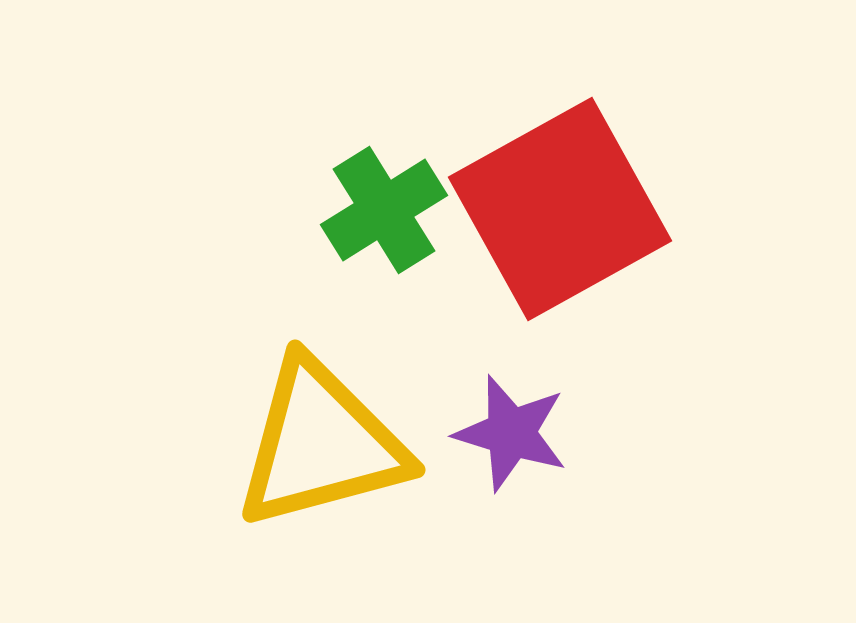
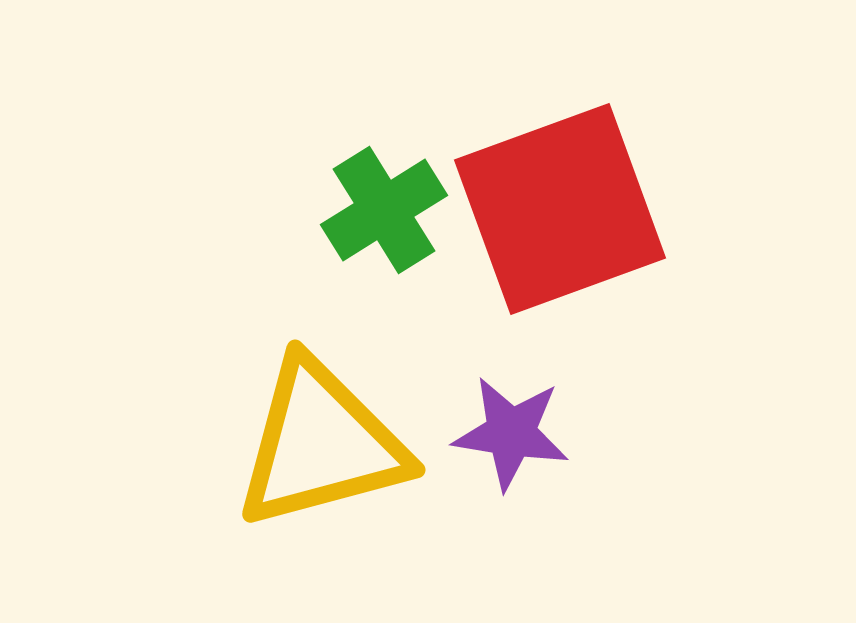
red square: rotated 9 degrees clockwise
purple star: rotated 8 degrees counterclockwise
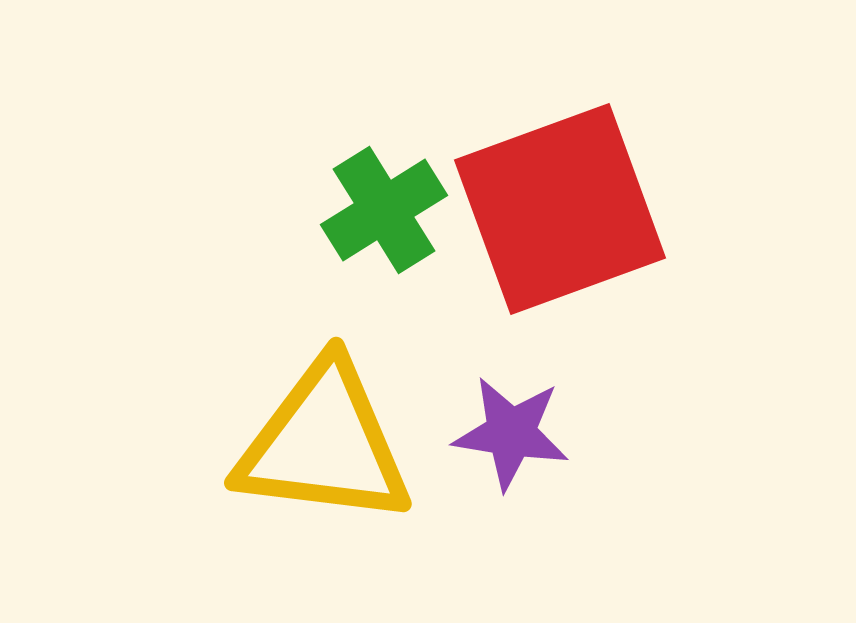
yellow triangle: moved 3 px right; rotated 22 degrees clockwise
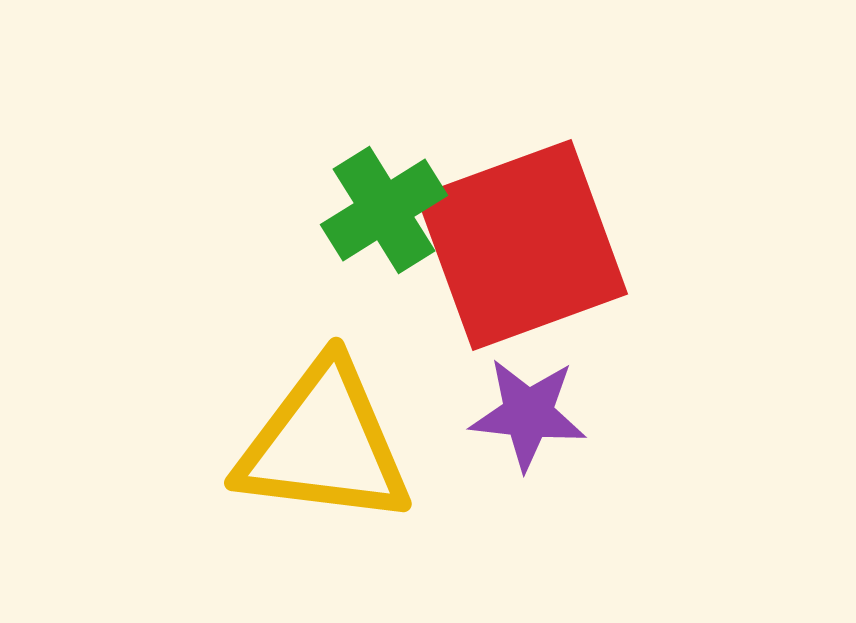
red square: moved 38 px left, 36 px down
purple star: moved 17 px right, 19 px up; rotated 3 degrees counterclockwise
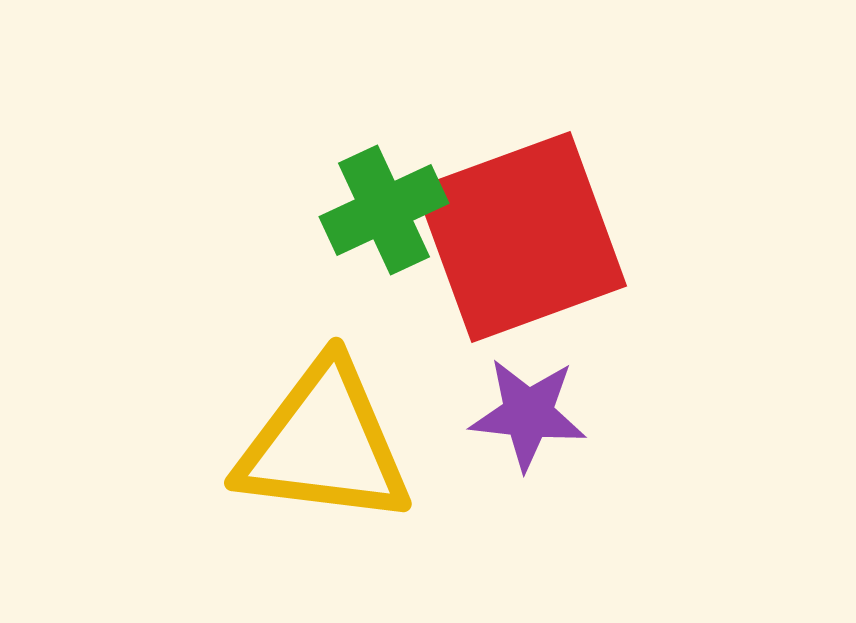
green cross: rotated 7 degrees clockwise
red square: moved 1 px left, 8 px up
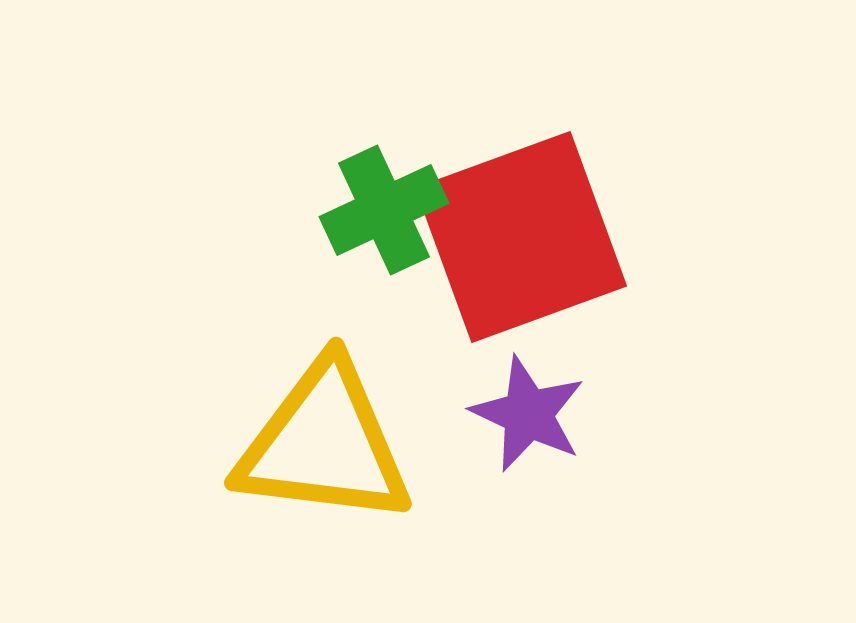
purple star: rotated 19 degrees clockwise
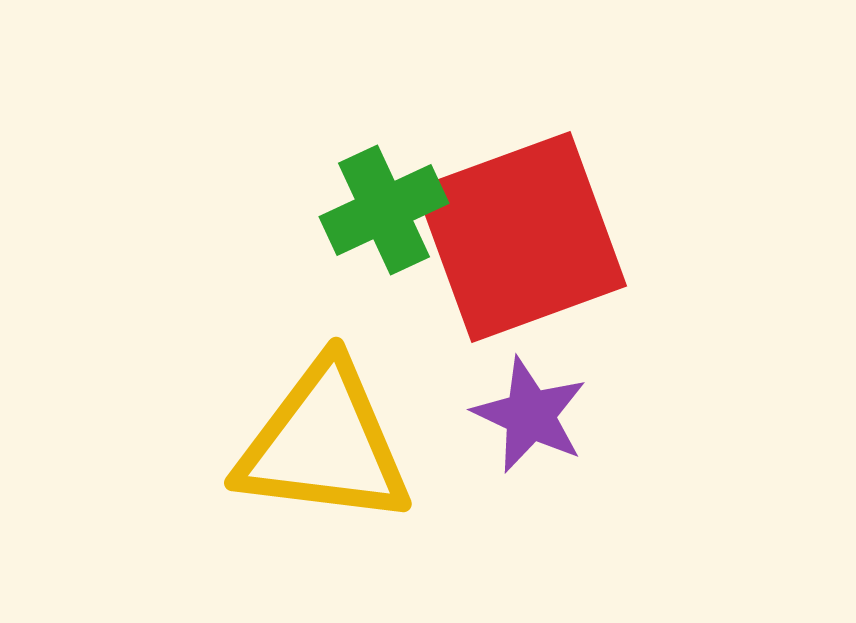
purple star: moved 2 px right, 1 px down
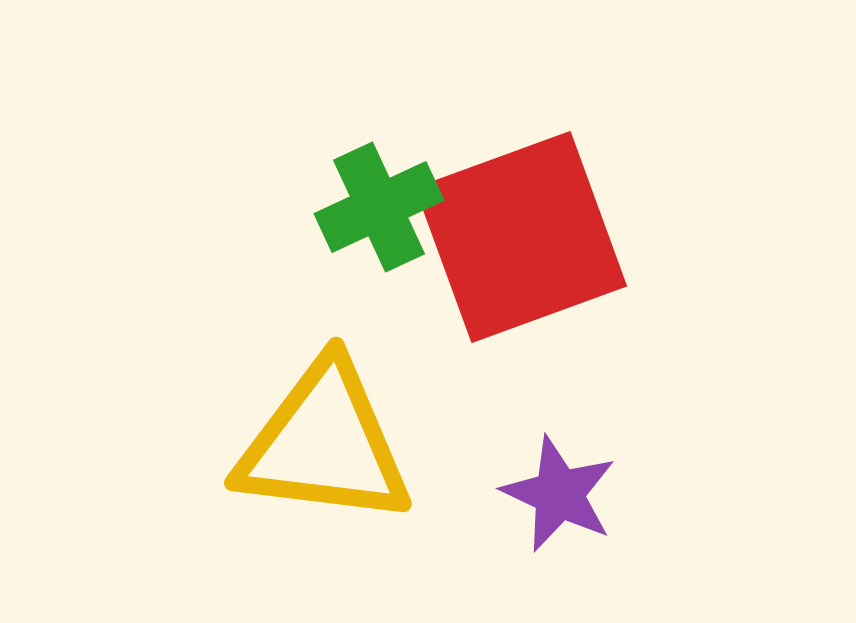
green cross: moved 5 px left, 3 px up
purple star: moved 29 px right, 79 px down
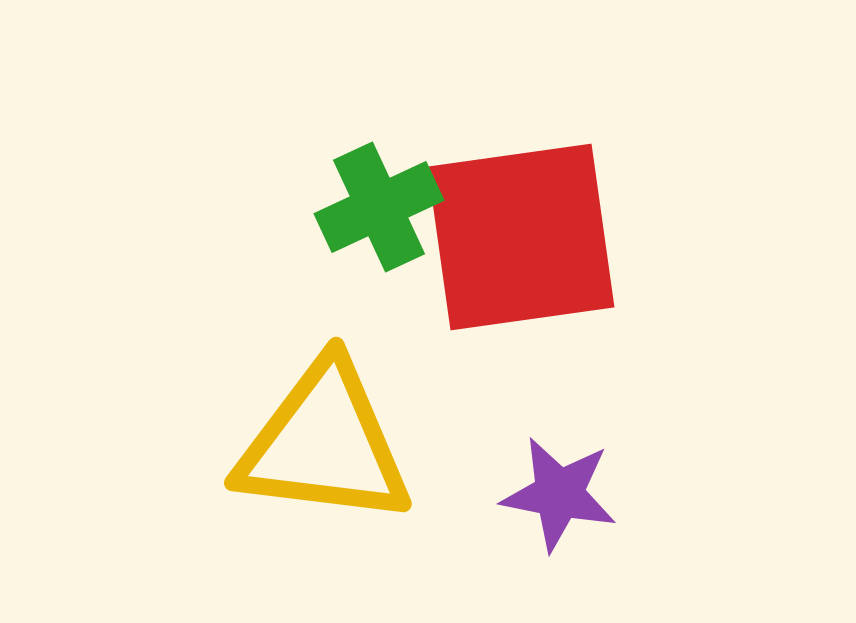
red square: rotated 12 degrees clockwise
purple star: rotated 14 degrees counterclockwise
